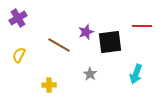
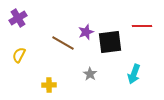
brown line: moved 4 px right, 2 px up
cyan arrow: moved 2 px left
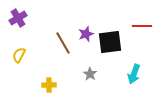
purple star: moved 2 px down
brown line: rotated 30 degrees clockwise
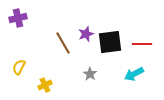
purple cross: rotated 18 degrees clockwise
red line: moved 18 px down
yellow semicircle: moved 12 px down
cyan arrow: rotated 42 degrees clockwise
yellow cross: moved 4 px left; rotated 24 degrees counterclockwise
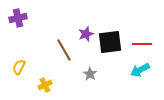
brown line: moved 1 px right, 7 px down
cyan arrow: moved 6 px right, 4 px up
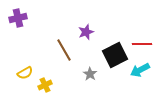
purple star: moved 2 px up
black square: moved 5 px right, 13 px down; rotated 20 degrees counterclockwise
yellow semicircle: moved 6 px right, 6 px down; rotated 147 degrees counterclockwise
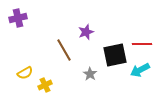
black square: rotated 15 degrees clockwise
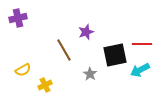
yellow semicircle: moved 2 px left, 3 px up
